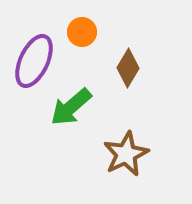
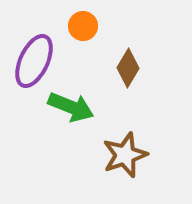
orange circle: moved 1 px right, 6 px up
green arrow: rotated 117 degrees counterclockwise
brown star: moved 1 px left, 1 px down; rotated 6 degrees clockwise
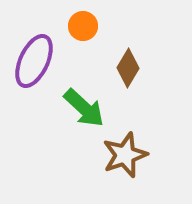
green arrow: moved 13 px right, 1 px down; rotated 21 degrees clockwise
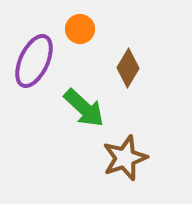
orange circle: moved 3 px left, 3 px down
brown star: moved 3 px down
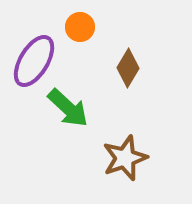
orange circle: moved 2 px up
purple ellipse: rotated 6 degrees clockwise
green arrow: moved 16 px left
